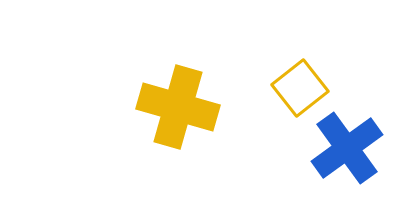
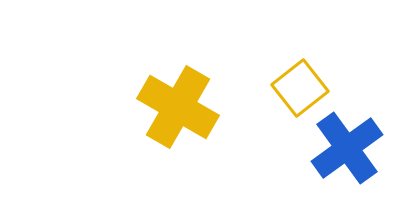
yellow cross: rotated 14 degrees clockwise
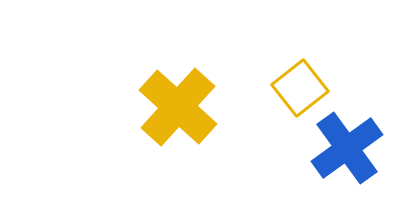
yellow cross: rotated 12 degrees clockwise
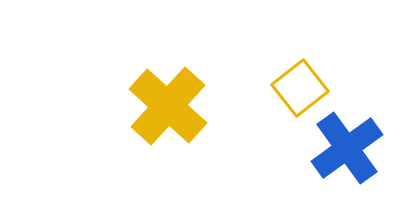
yellow cross: moved 10 px left, 1 px up
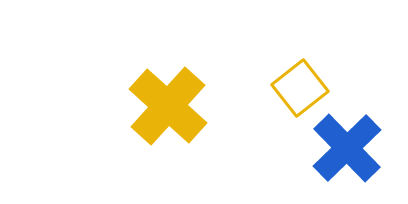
blue cross: rotated 8 degrees counterclockwise
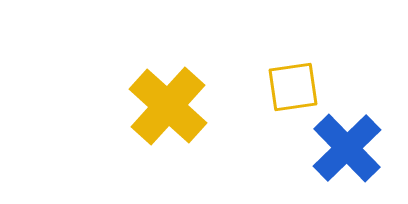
yellow square: moved 7 px left, 1 px up; rotated 30 degrees clockwise
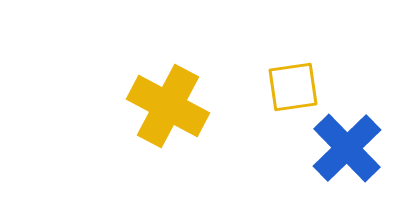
yellow cross: rotated 14 degrees counterclockwise
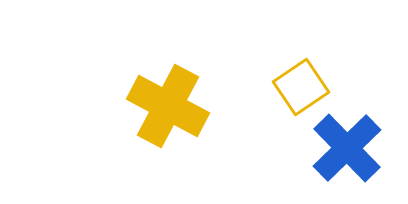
yellow square: moved 8 px right; rotated 26 degrees counterclockwise
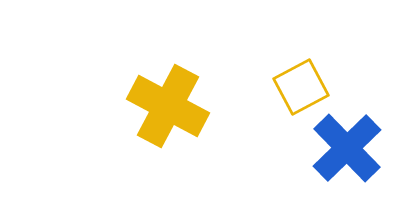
yellow square: rotated 6 degrees clockwise
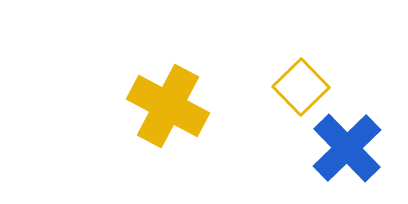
yellow square: rotated 16 degrees counterclockwise
